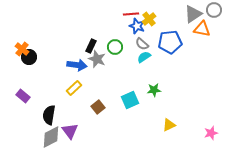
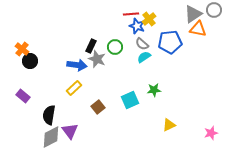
orange triangle: moved 4 px left
black circle: moved 1 px right, 4 px down
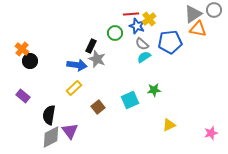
green circle: moved 14 px up
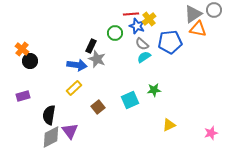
purple rectangle: rotated 56 degrees counterclockwise
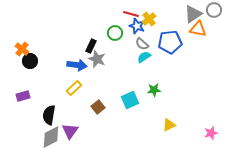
red line: rotated 21 degrees clockwise
purple triangle: rotated 12 degrees clockwise
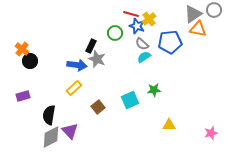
yellow triangle: rotated 24 degrees clockwise
purple triangle: rotated 18 degrees counterclockwise
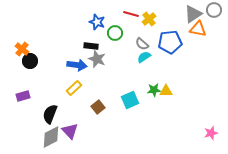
blue star: moved 40 px left, 4 px up
black rectangle: rotated 72 degrees clockwise
black semicircle: moved 1 px right, 1 px up; rotated 12 degrees clockwise
yellow triangle: moved 3 px left, 34 px up
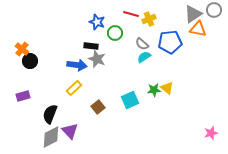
yellow cross: rotated 16 degrees clockwise
yellow triangle: moved 1 px right, 3 px up; rotated 40 degrees clockwise
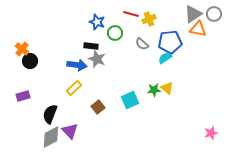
gray circle: moved 4 px down
cyan semicircle: moved 21 px right, 1 px down
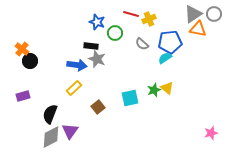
green star: rotated 16 degrees counterclockwise
cyan square: moved 2 px up; rotated 12 degrees clockwise
purple triangle: rotated 18 degrees clockwise
